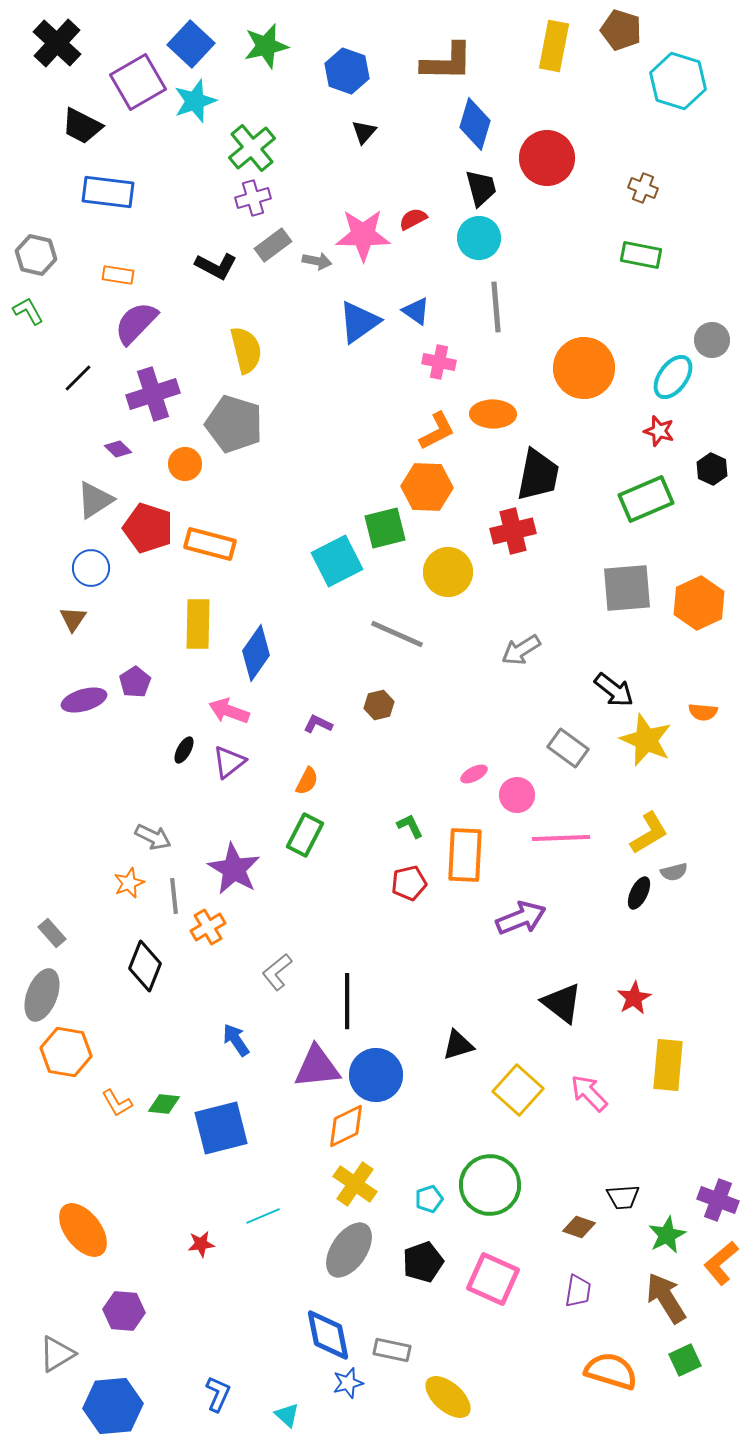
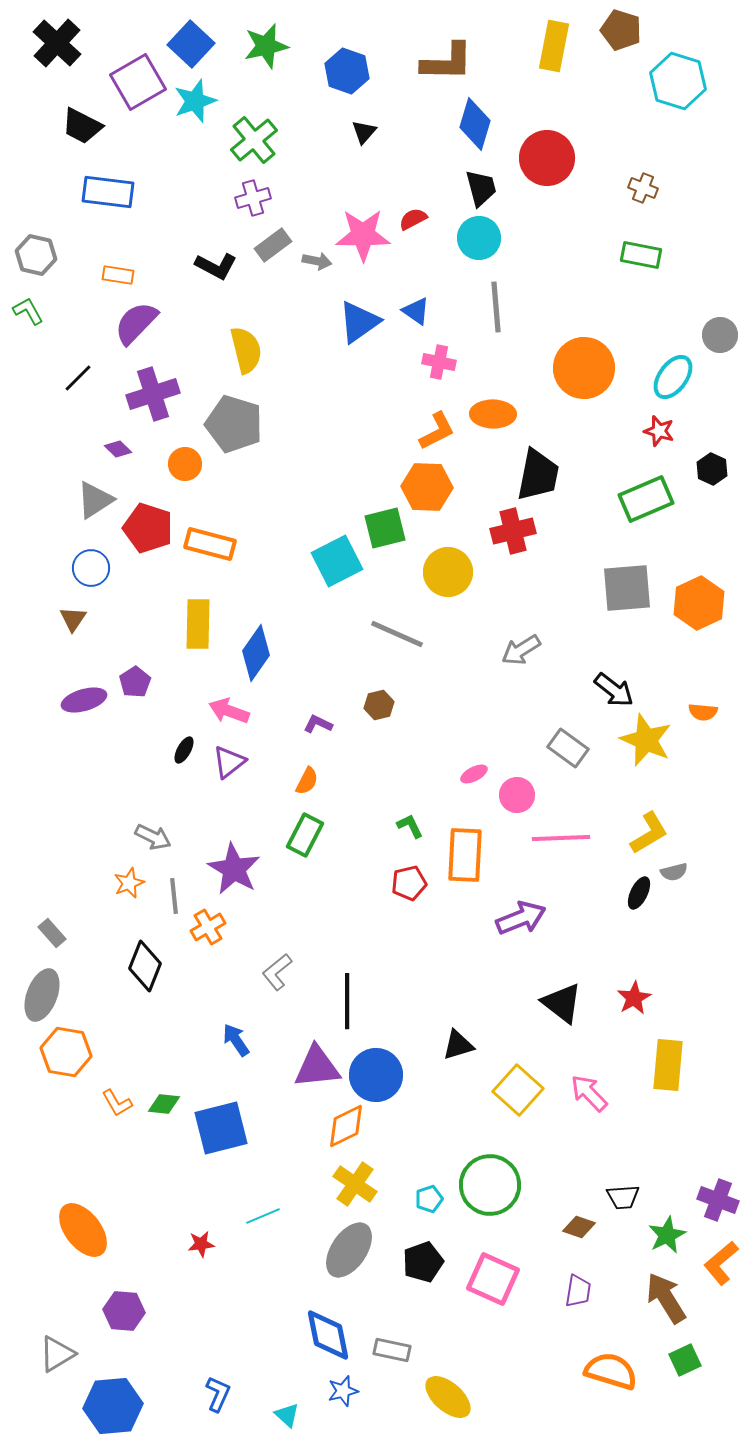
green cross at (252, 148): moved 2 px right, 8 px up
gray circle at (712, 340): moved 8 px right, 5 px up
blue star at (348, 1383): moved 5 px left, 8 px down
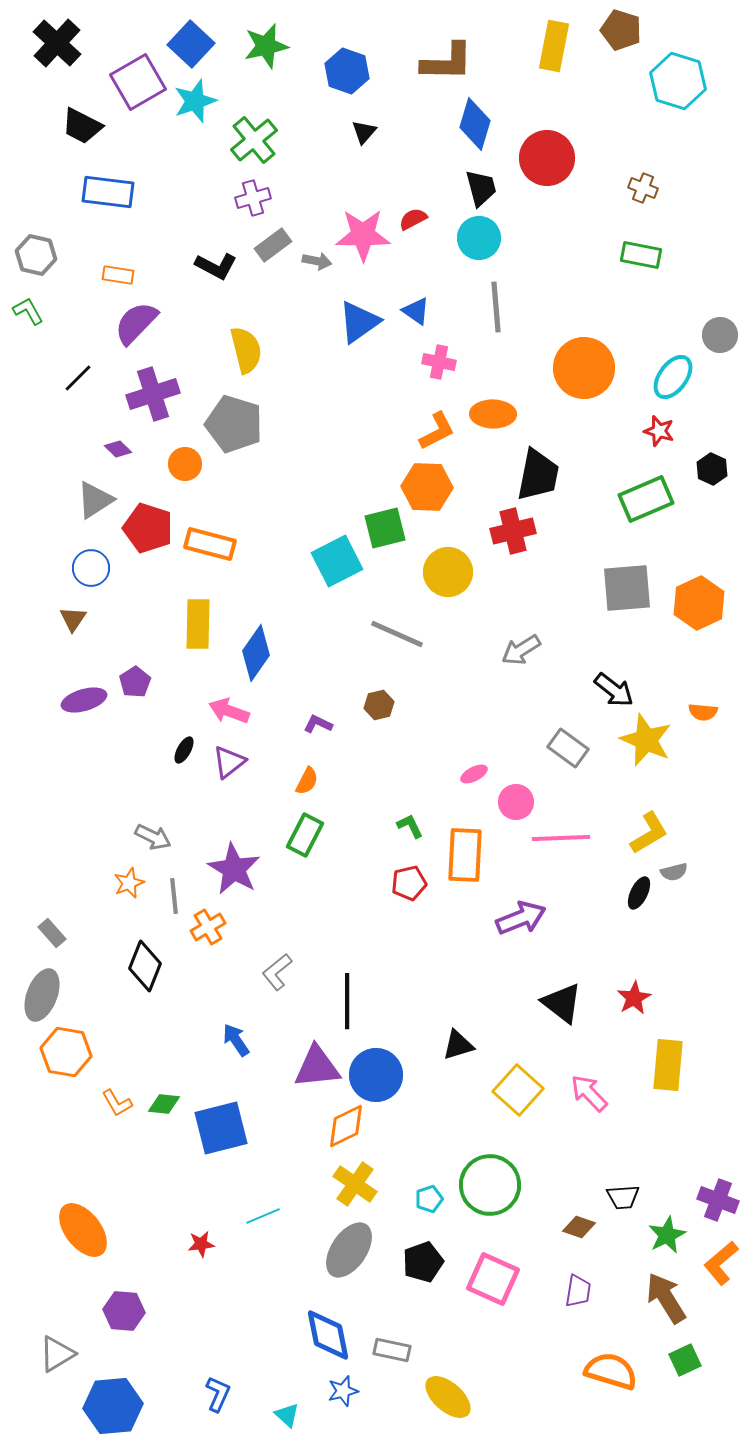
pink circle at (517, 795): moved 1 px left, 7 px down
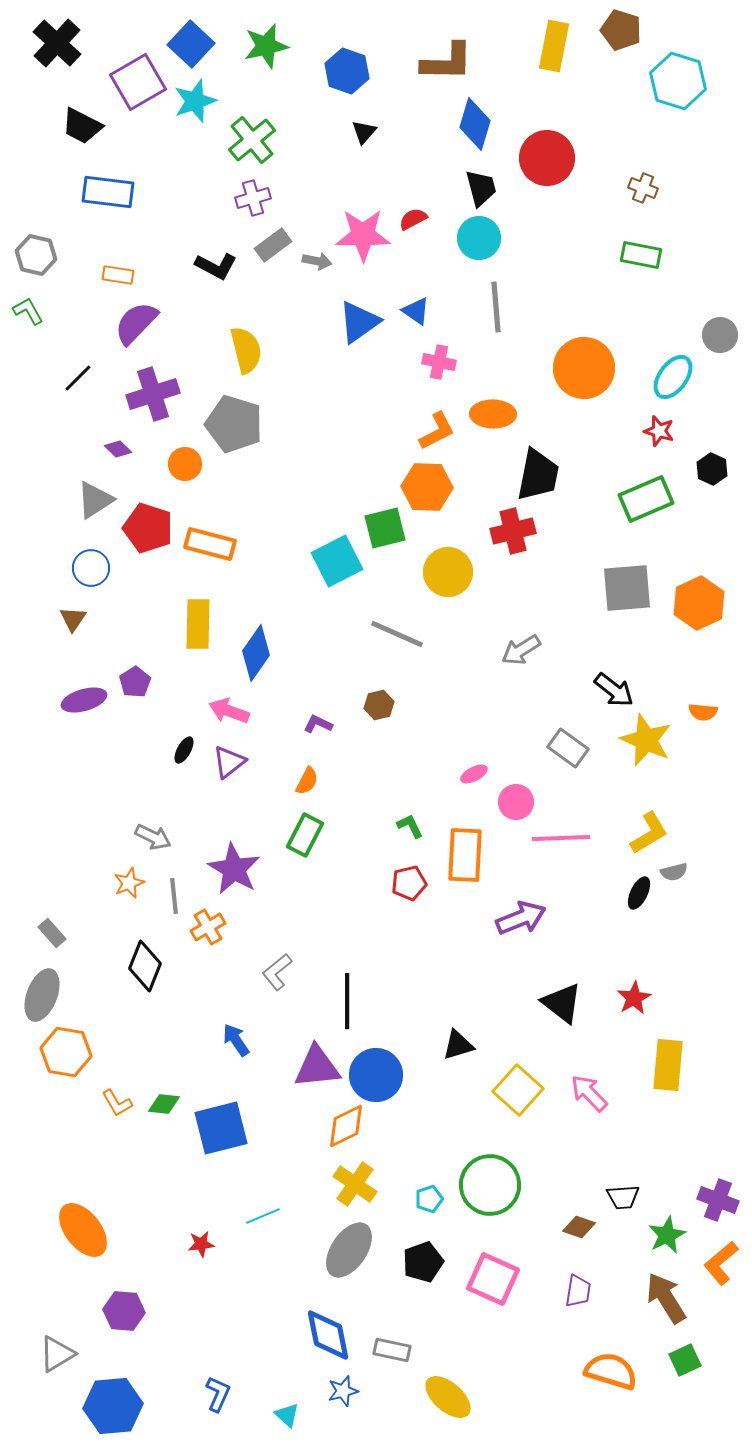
green cross at (254, 140): moved 2 px left
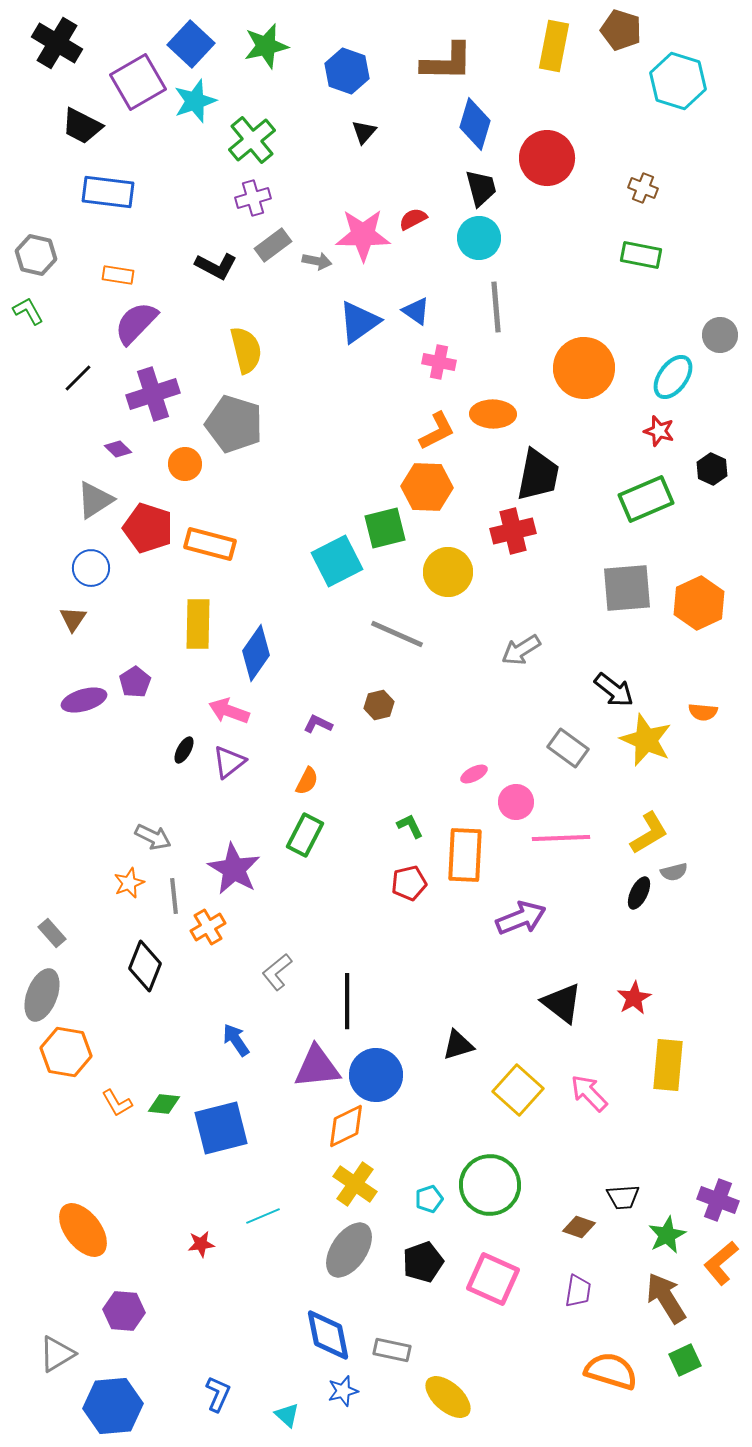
black cross at (57, 43): rotated 12 degrees counterclockwise
